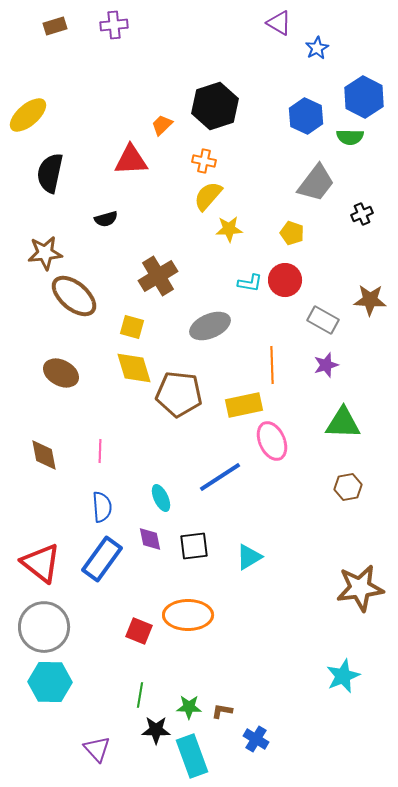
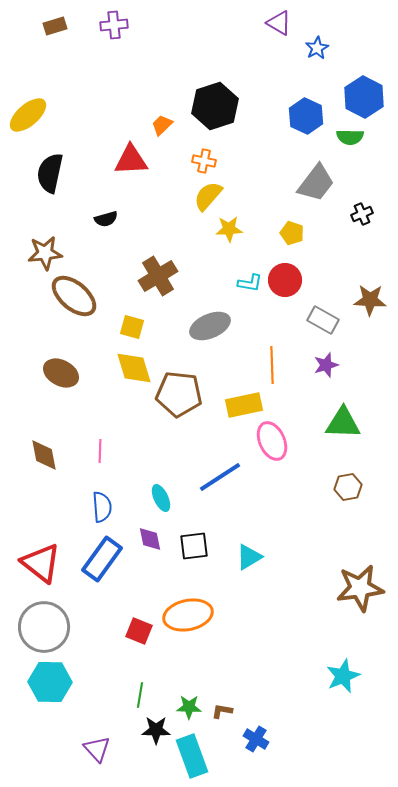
orange ellipse at (188, 615): rotated 12 degrees counterclockwise
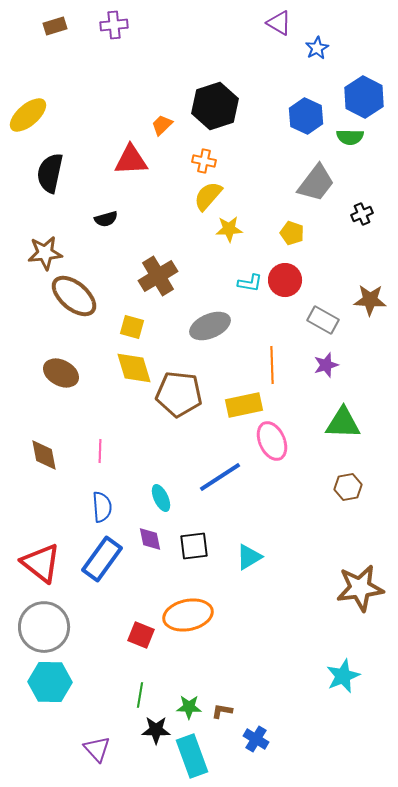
red square at (139, 631): moved 2 px right, 4 px down
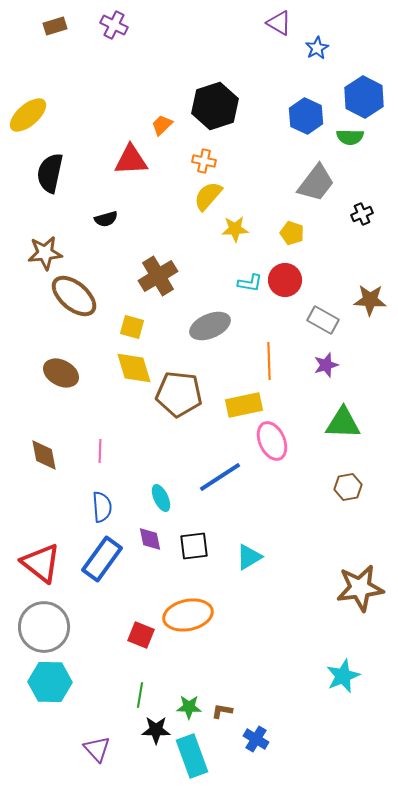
purple cross at (114, 25): rotated 32 degrees clockwise
yellow star at (229, 229): moved 6 px right
orange line at (272, 365): moved 3 px left, 4 px up
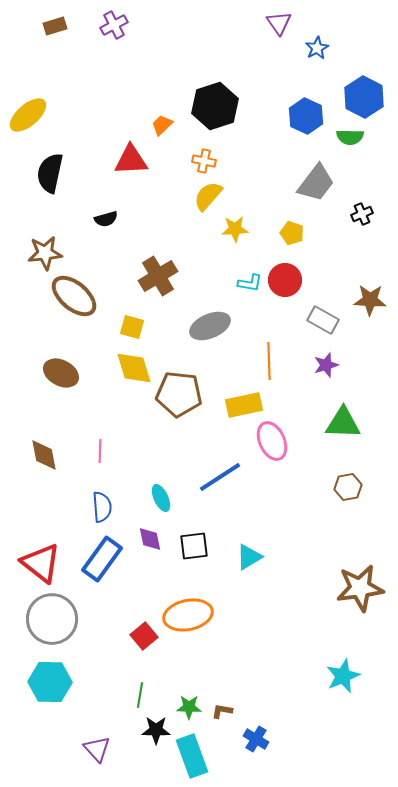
purple triangle at (279, 23): rotated 24 degrees clockwise
purple cross at (114, 25): rotated 36 degrees clockwise
gray circle at (44, 627): moved 8 px right, 8 px up
red square at (141, 635): moved 3 px right, 1 px down; rotated 28 degrees clockwise
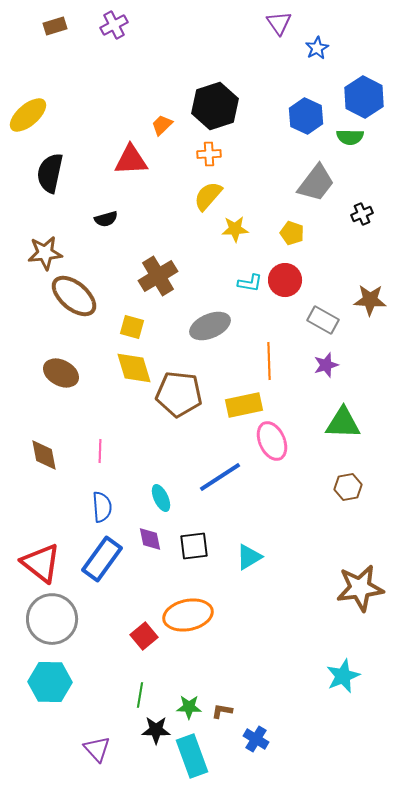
orange cross at (204, 161): moved 5 px right, 7 px up; rotated 15 degrees counterclockwise
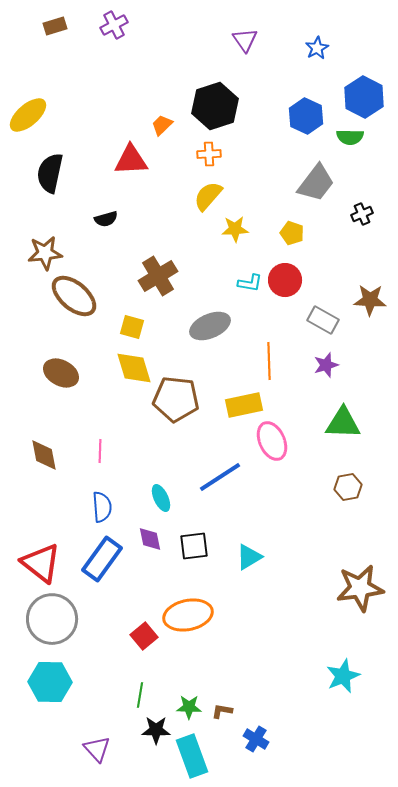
purple triangle at (279, 23): moved 34 px left, 17 px down
brown pentagon at (179, 394): moved 3 px left, 5 px down
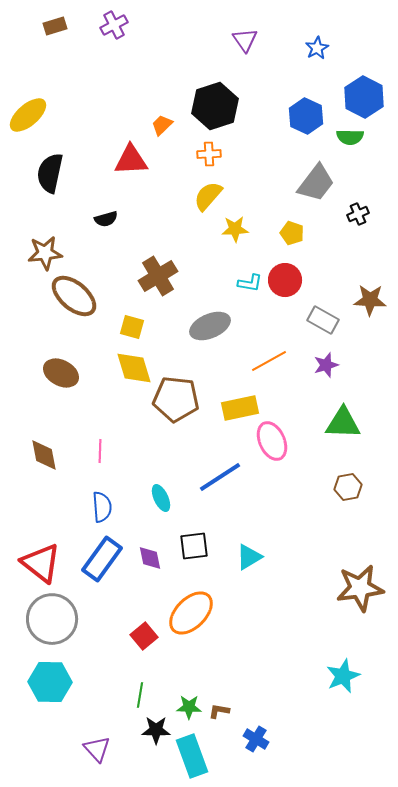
black cross at (362, 214): moved 4 px left
orange line at (269, 361): rotated 63 degrees clockwise
yellow rectangle at (244, 405): moved 4 px left, 3 px down
purple diamond at (150, 539): moved 19 px down
orange ellipse at (188, 615): moved 3 px right, 2 px up; rotated 33 degrees counterclockwise
brown L-shape at (222, 711): moved 3 px left
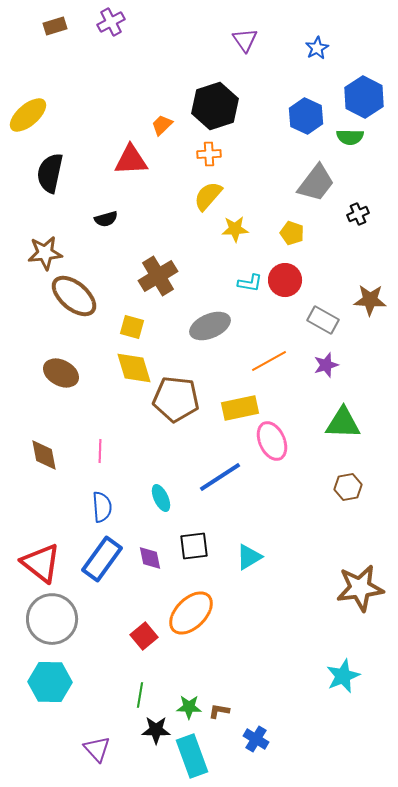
purple cross at (114, 25): moved 3 px left, 3 px up
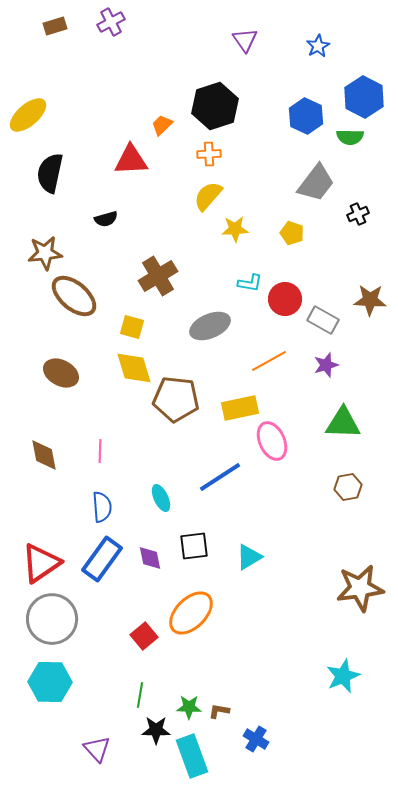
blue star at (317, 48): moved 1 px right, 2 px up
red circle at (285, 280): moved 19 px down
red triangle at (41, 563): rotated 48 degrees clockwise
